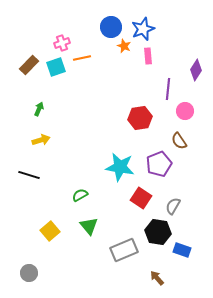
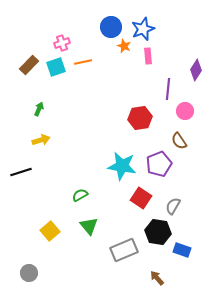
orange line: moved 1 px right, 4 px down
cyan star: moved 2 px right, 1 px up
black line: moved 8 px left, 3 px up; rotated 35 degrees counterclockwise
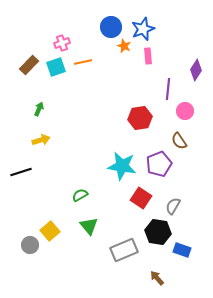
gray circle: moved 1 px right, 28 px up
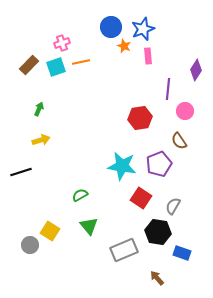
orange line: moved 2 px left
yellow square: rotated 18 degrees counterclockwise
blue rectangle: moved 3 px down
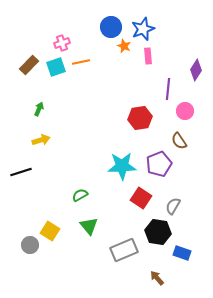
cyan star: rotated 12 degrees counterclockwise
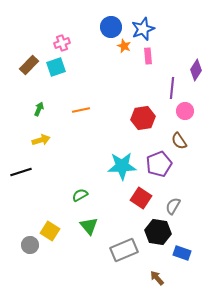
orange line: moved 48 px down
purple line: moved 4 px right, 1 px up
red hexagon: moved 3 px right
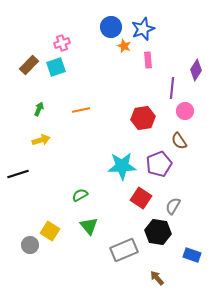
pink rectangle: moved 4 px down
black line: moved 3 px left, 2 px down
blue rectangle: moved 10 px right, 2 px down
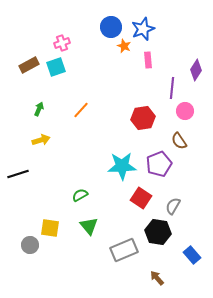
brown rectangle: rotated 18 degrees clockwise
orange line: rotated 36 degrees counterclockwise
yellow square: moved 3 px up; rotated 24 degrees counterclockwise
blue rectangle: rotated 30 degrees clockwise
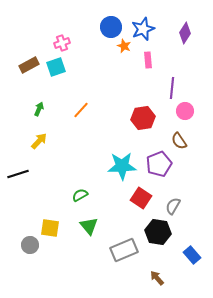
purple diamond: moved 11 px left, 37 px up
yellow arrow: moved 2 px left, 1 px down; rotated 30 degrees counterclockwise
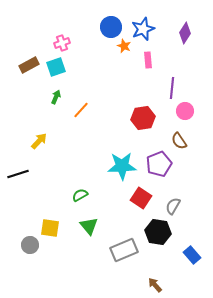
green arrow: moved 17 px right, 12 px up
brown arrow: moved 2 px left, 7 px down
